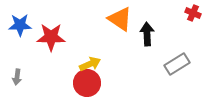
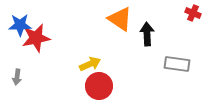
red star: moved 15 px left, 1 px down; rotated 12 degrees counterclockwise
gray rectangle: rotated 40 degrees clockwise
red circle: moved 12 px right, 3 px down
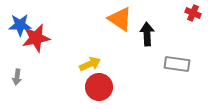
red circle: moved 1 px down
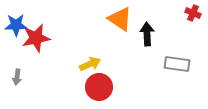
blue star: moved 4 px left
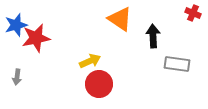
blue star: rotated 15 degrees counterclockwise
black arrow: moved 6 px right, 2 px down
yellow arrow: moved 3 px up
red circle: moved 3 px up
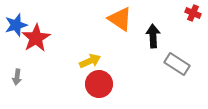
red star: rotated 20 degrees counterclockwise
gray rectangle: rotated 25 degrees clockwise
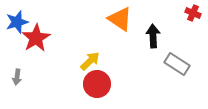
blue star: moved 1 px right, 3 px up
yellow arrow: rotated 20 degrees counterclockwise
red circle: moved 2 px left
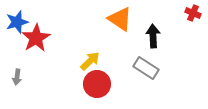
gray rectangle: moved 31 px left, 4 px down
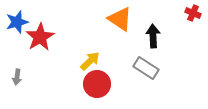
red star: moved 4 px right, 1 px up
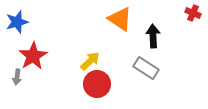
red star: moved 7 px left, 19 px down
